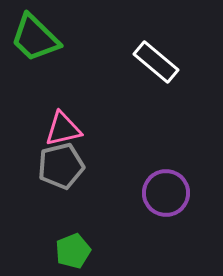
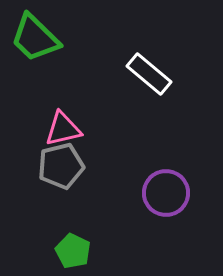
white rectangle: moved 7 px left, 12 px down
green pentagon: rotated 24 degrees counterclockwise
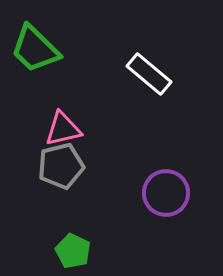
green trapezoid: moved 11 px down
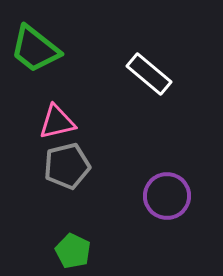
green trapezoid: rotated 6 degrees counterclockwise
pink triangle: moved 6 px left, 7 px up
gray pentagon: moved 6 px right
purple circle: moved 1 px right, 3 px down
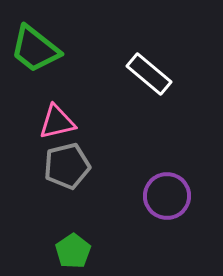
green pentagon: rotated 12 degrees clockwise
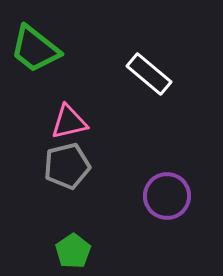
pink triangle: moved 12 px right
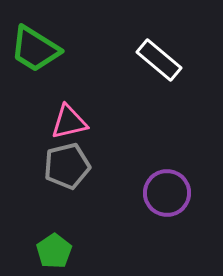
green trapezoid: rotated 6 degrees counterclockwise
white rectangle: moved 10 px right, 14 px up
purple circle: moved 3 px up
green pentagon: moved 19 px left
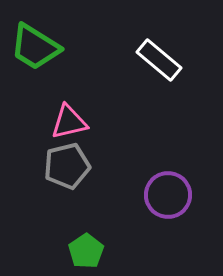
green trapezoid: moved 2 px up
purple circle: moved 1 px right, 2 px down
green pentagon: moved 32 px right
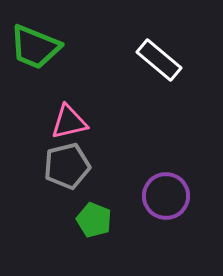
green trapezoid: rotated 10 degrees counterclockwise
purple circle: moved 2 px left, 1 px down
green pentagon: moved 8 px right, 31 px up; rotated 16 degrees counterclockwise
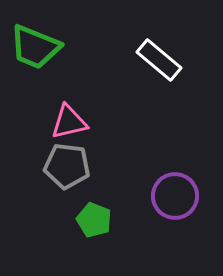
gray pentagon: rotated 21 degrees clockwise
purple circle: moved 9 px right
